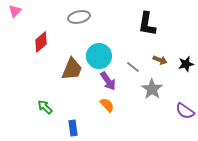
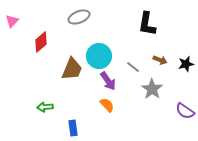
pink triangle: moved 3 px left, 10 px down
gray ellipse: rotated 10 degrees counterclockwise
green arrow: rotated 49 degrees counterclockwise
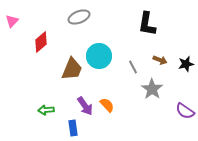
gray line: rotated 24 degrees clockwise
purple arrow: moved 23 px left, 25 px down
green arrow: moved 1 px right, 3 px down
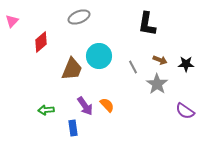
black star: rotated 14 degrees clockwise
gray star: moved 5 px right, 5 px up
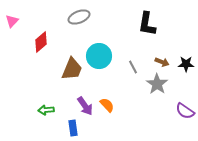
brown arrow: moved 2 px right, 2 px down
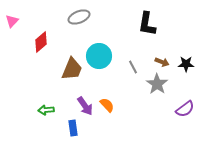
purple semicircle: moved 2 px up; rotated 72 degrees counterclockwise
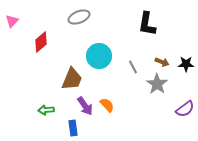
brown trapezoid: moved 10 px down
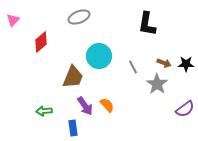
pink triangle: moved 1 px right, 1 px up
brown arrow: moved 2 px right, 1 px down
brown trapezoid: moved 1 px right, 2 px up
green arrow: moved 2 px left, 1 px down
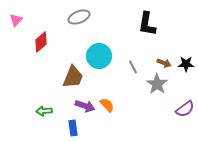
pink triangle: moved 3 px right
purple arrow: rotated 36 degrees counterclockwise
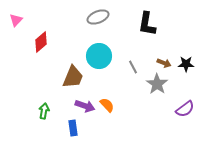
gray ellipse: moved 19 px right
green arrow: rotated 105 degrees clockwise
